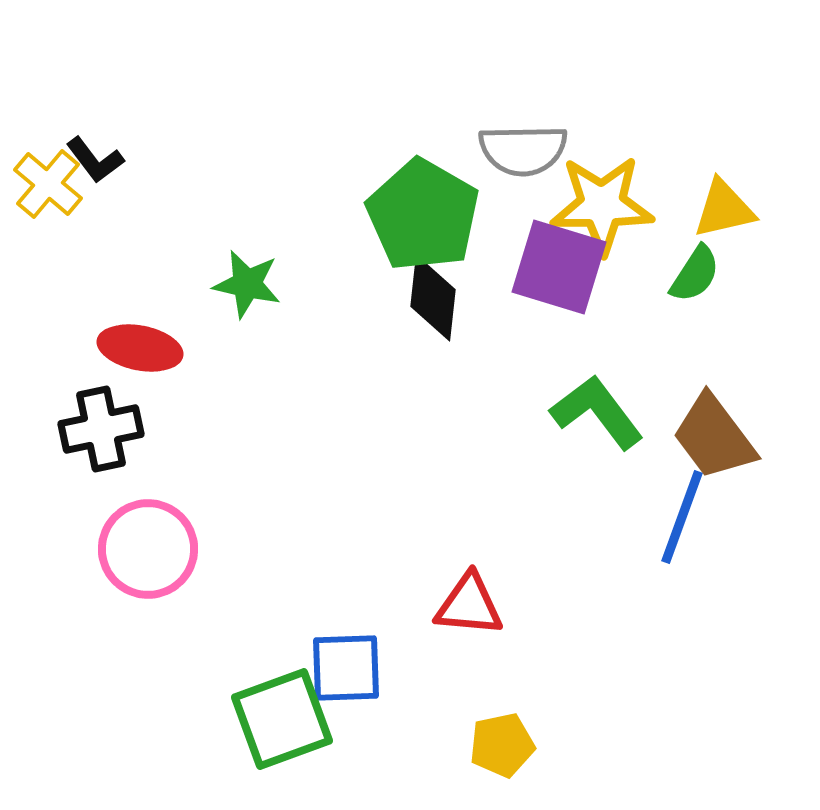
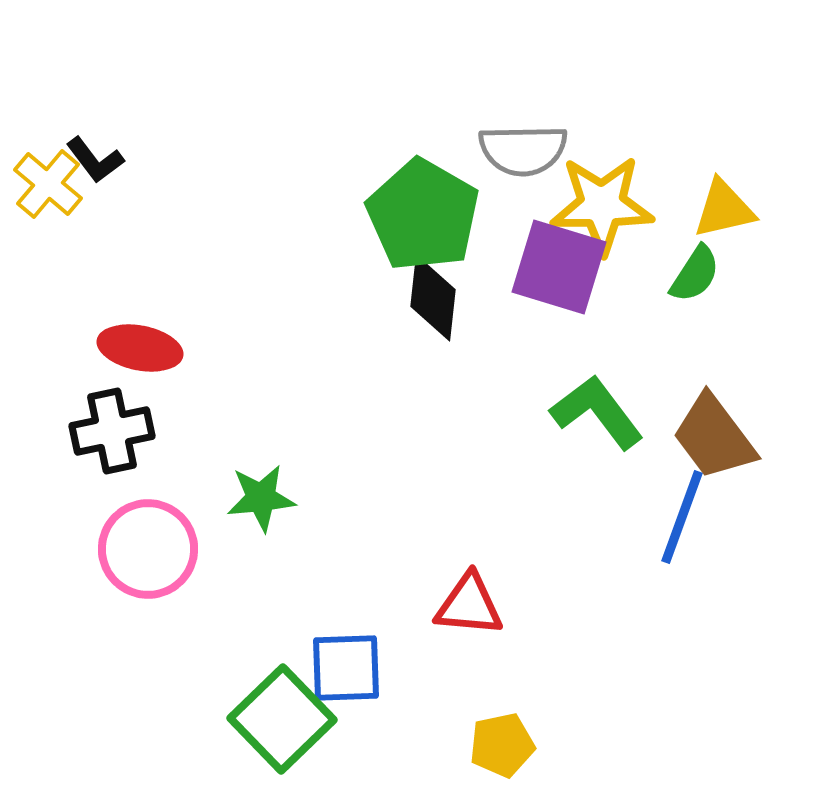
green star: moved 14 px right, 214 px down; rotated 18 degrees counterclockwise
black cross: moved 11 px right, 2 px down
green square: rotated 24 degrees counterclockwise
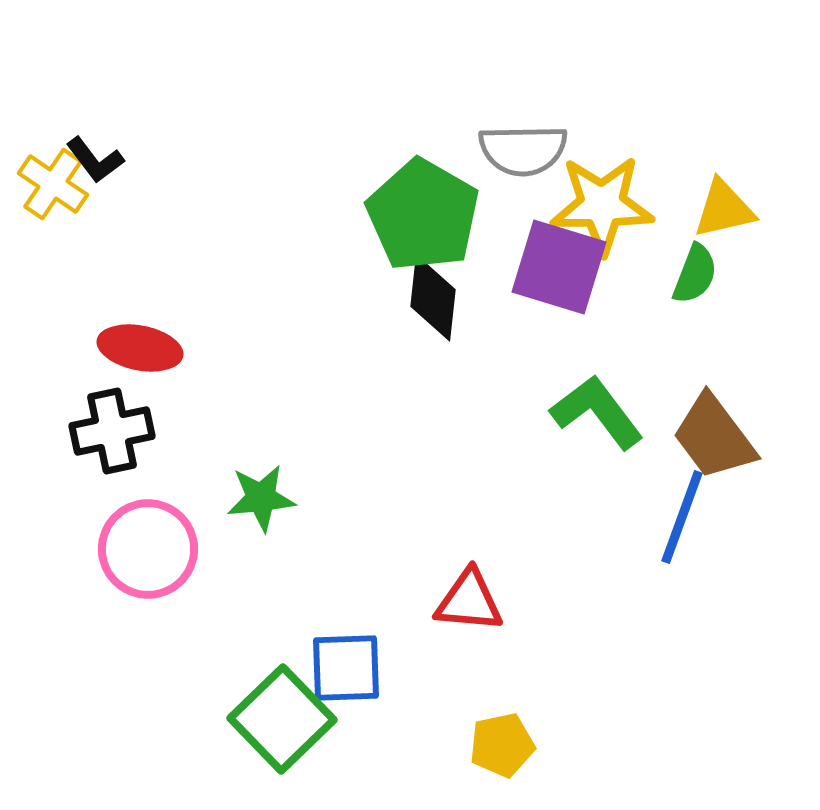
yellow cross: moved 5 px right; rotated 6 degrees counterclockwise
green semicircle: rotated 12 degrees counterclockwise
red triangle: moved 4 px up
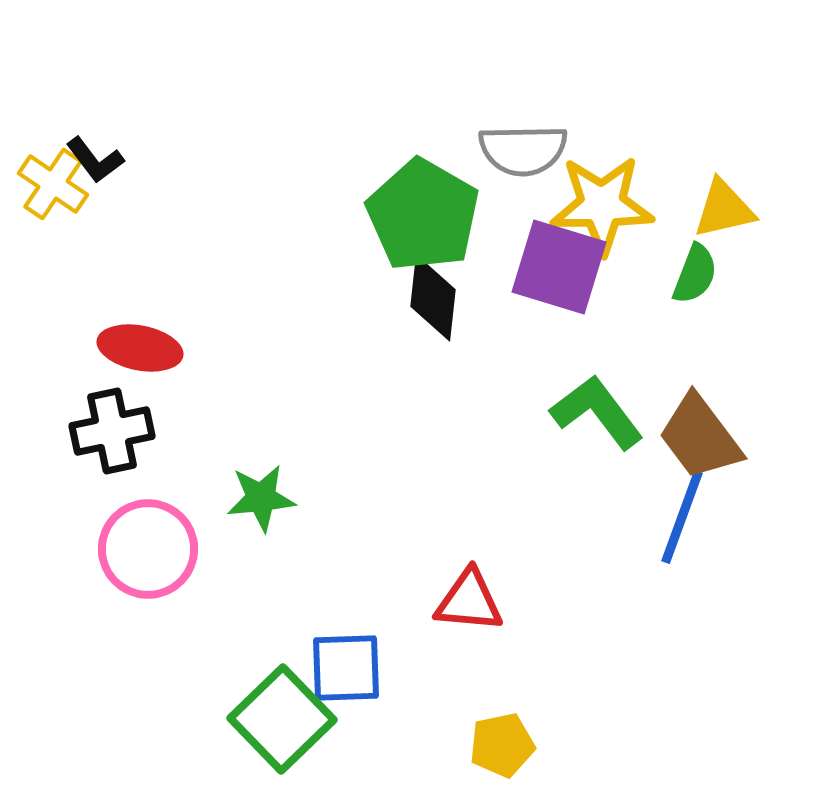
brown trapezoid: moved 14 px left
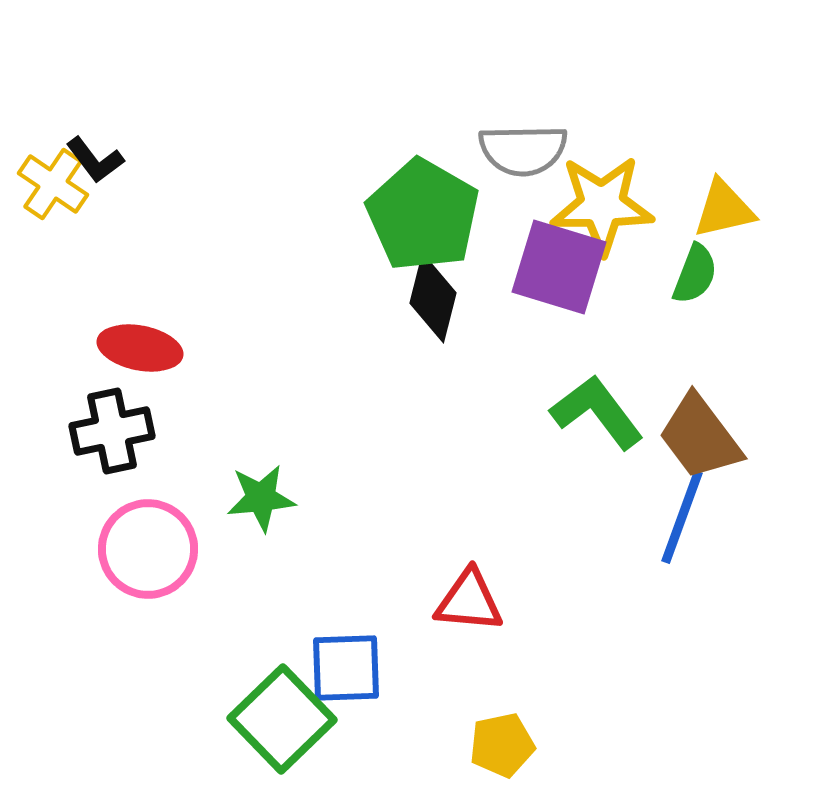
black diamond: rotated 8 degrees clockwise
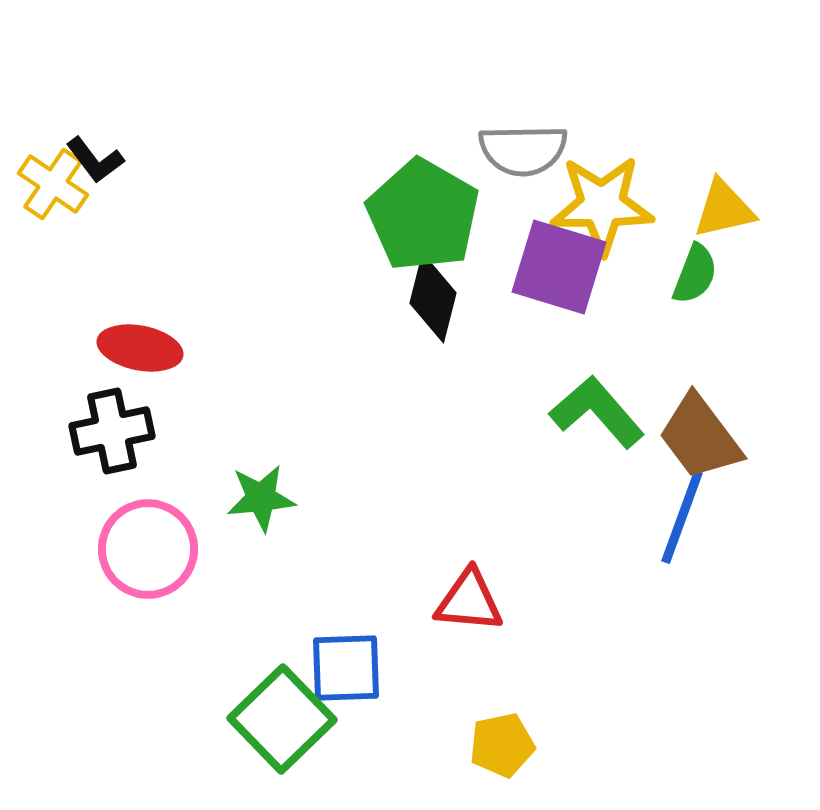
green L-shape: rotated 4 degrees counterclockwise
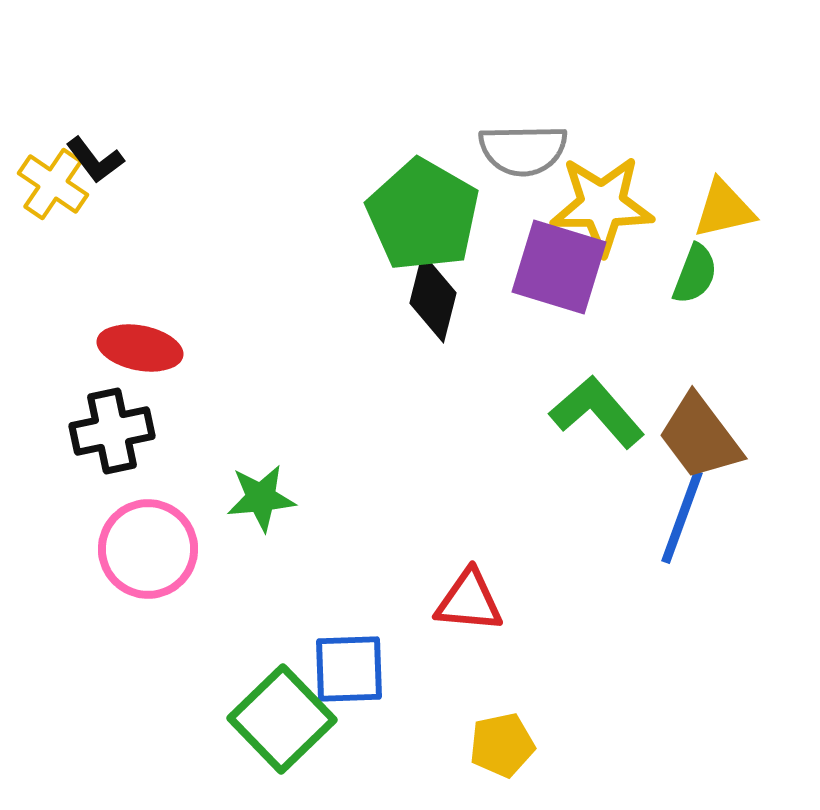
blue square: moved 3 px right, 1 px down
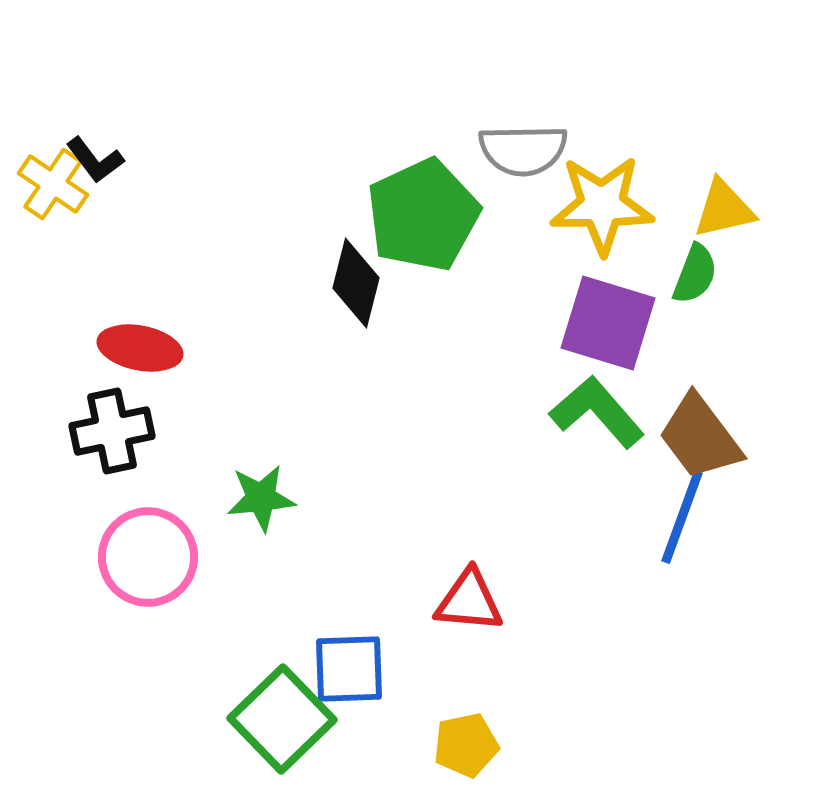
green pentagon: rotated 17 degrees clockwise
purple square: moved 49 px right, 56 px down
black diamond: moved 77 px left, 15 px up
pink circle: moved 8 px down
yellow pentagon: moved 36 px left
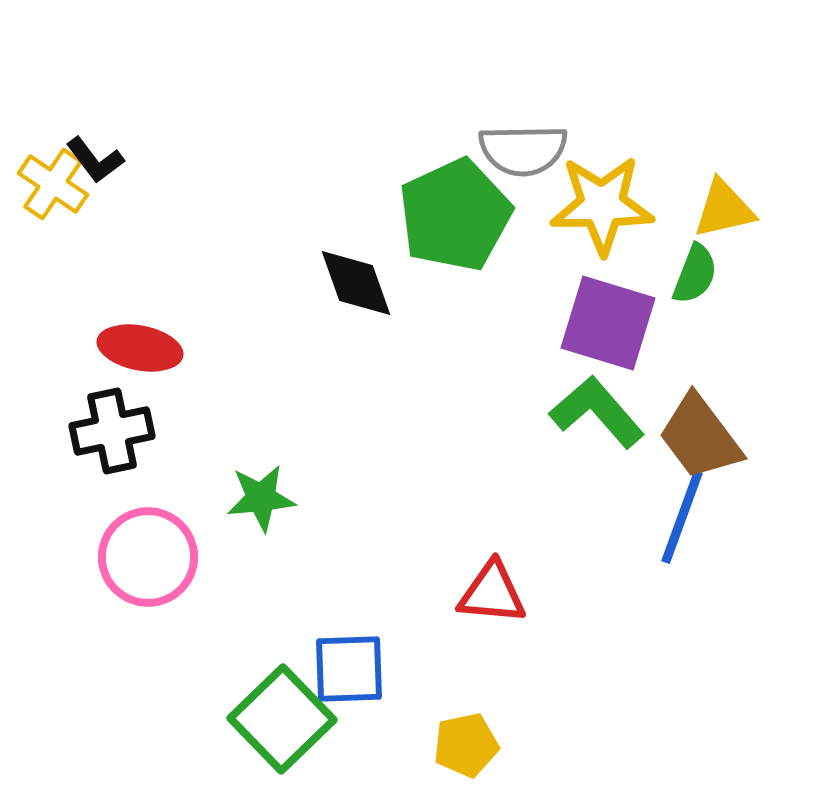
green pentagon: moved 32 px right
black diamond: rotated 34 degrees counterclockwise
red triangle: moved 23 px right, 8 px up
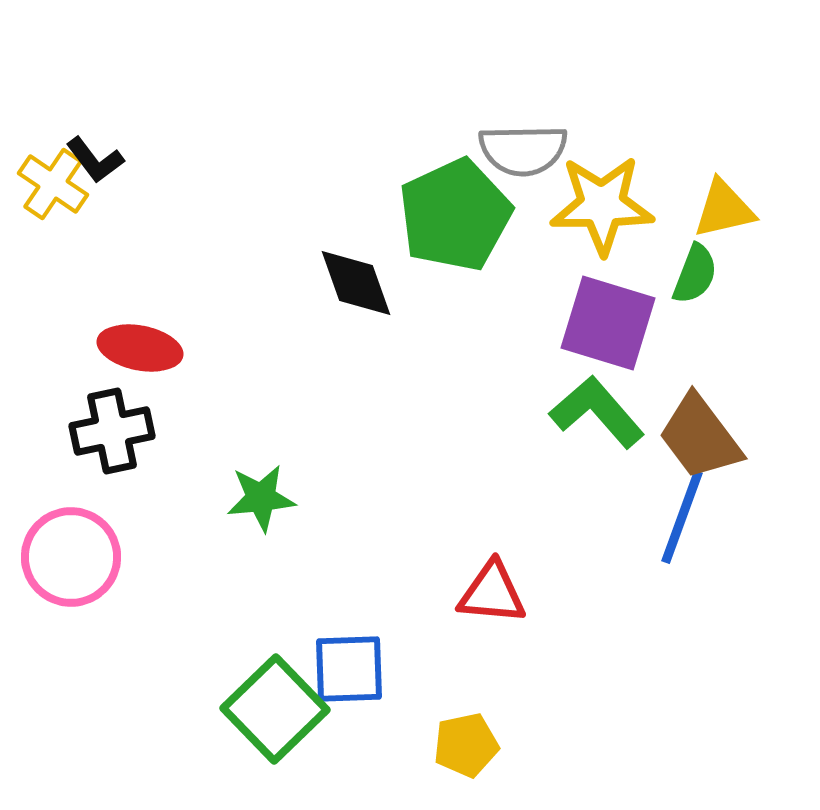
pink circle: moved 77 px left
green square: moved 7 px left, 10 px up
